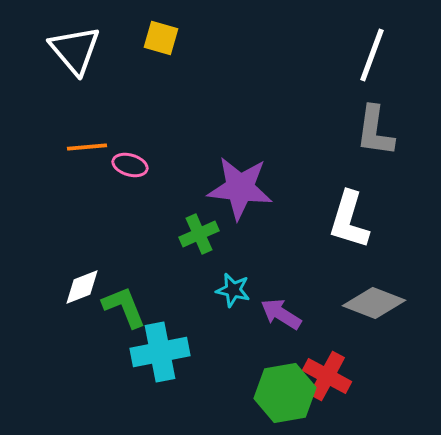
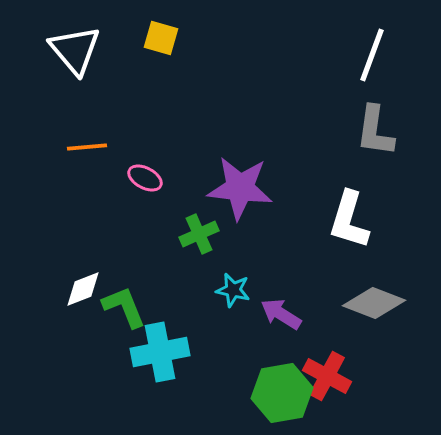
pink ellipse: moved 15 px right, 13 px down; rotated 12 degrees clockwise
white diamond: moved 1 px right, 2 px down
green hexagon: moved 3 px left
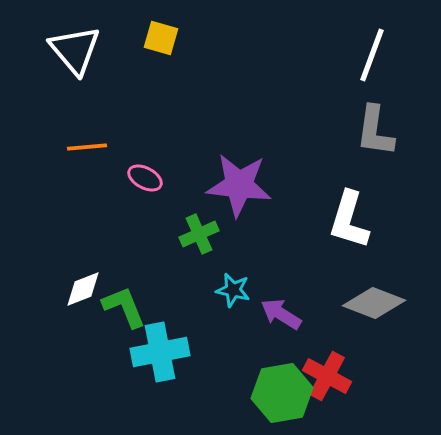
purple star: moved 1 px left, 3 px up
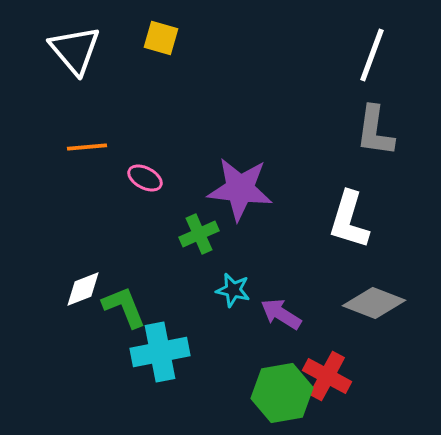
purple star: moved 1 px right, 4 px down
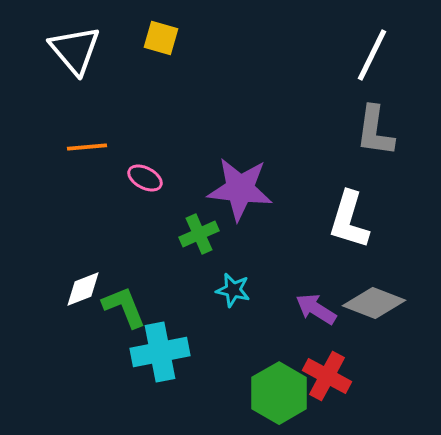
white line: rotated 6 degrees clockwise
purple arrow: moved 35 px right, 5 px up
green hexagon: moved 3 px left; rotated 20 degrees counterclockwise
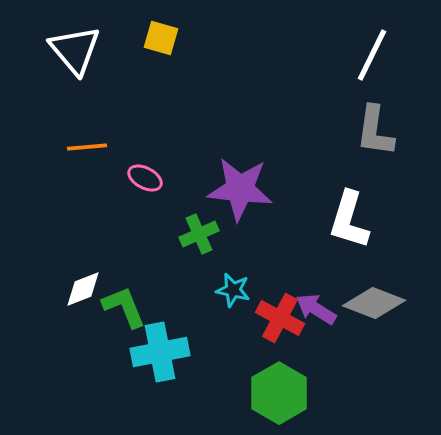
red cross: moved 47 px left, 58 px up
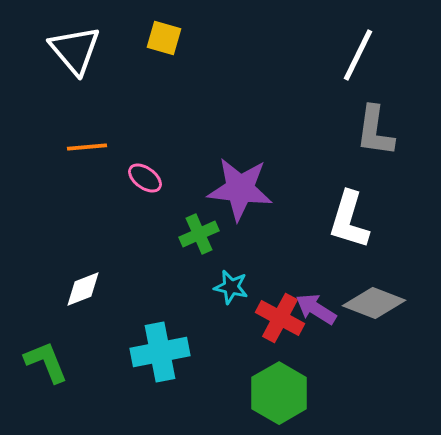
yellow square: moved 3 px right
white line: moved 14 px left
pink ellipse: rotated 8 degrees clockwise
cyan star: moved 2 px left, 3 px up
green L-shape: moved 78 px left, 55 px down
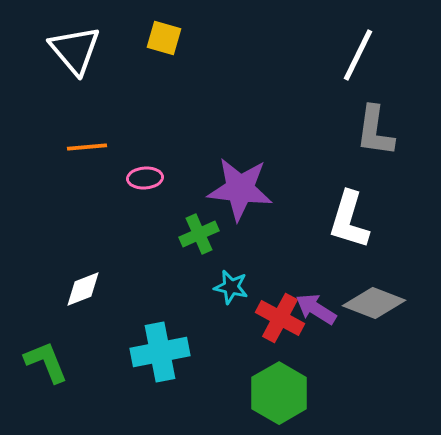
pink ellipse: rotated 40 degrees counterclockwise
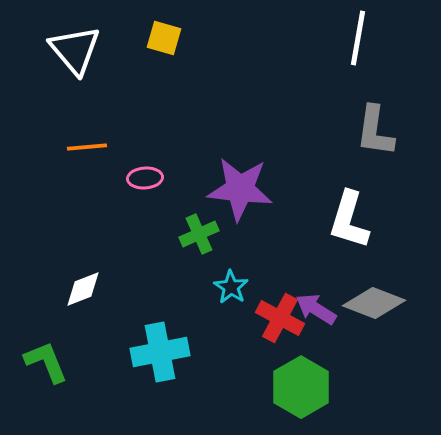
white line: moved 17 px up; rotated 16 degrees counterclockwise
cyan star: rotated 20 degrees clockwise
green hexagon: moved 22 px right, 6 px up
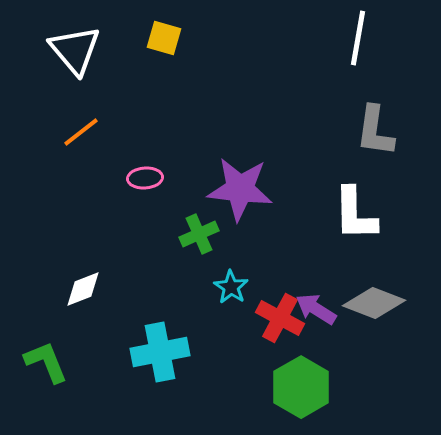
orange line: moved 6 px left, 15 px up; rotated 33 degrees counterclockwise
white L-shape: moved 6 px right, 6 px up; rotated 18 degrees counterclockwise
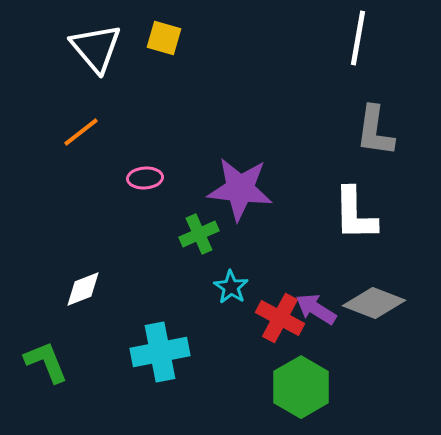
white triangle: moved 21 px right, 2 px up
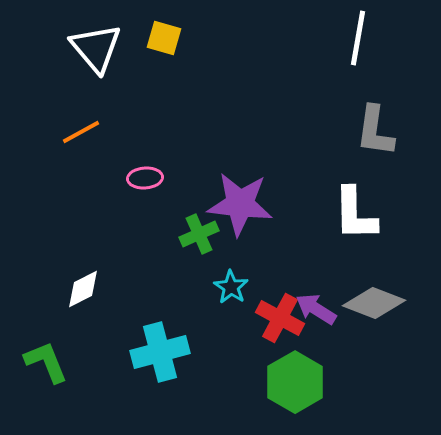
orange line: rotated 9 degrees clockwise
purple star: moved 15 px down
white diamond: rotated 6 degrees counterclockwise
cyan cross: rotated 4 degrees counterclockwise
green hexagon: moved 6 px left, 5 px up
